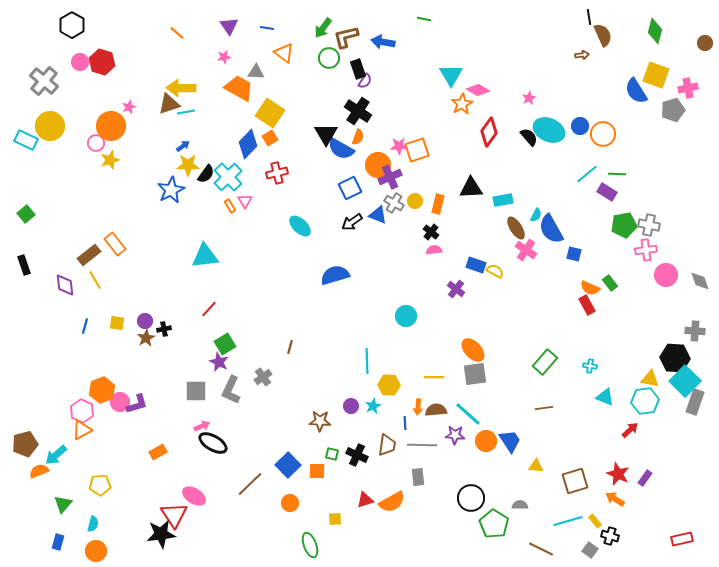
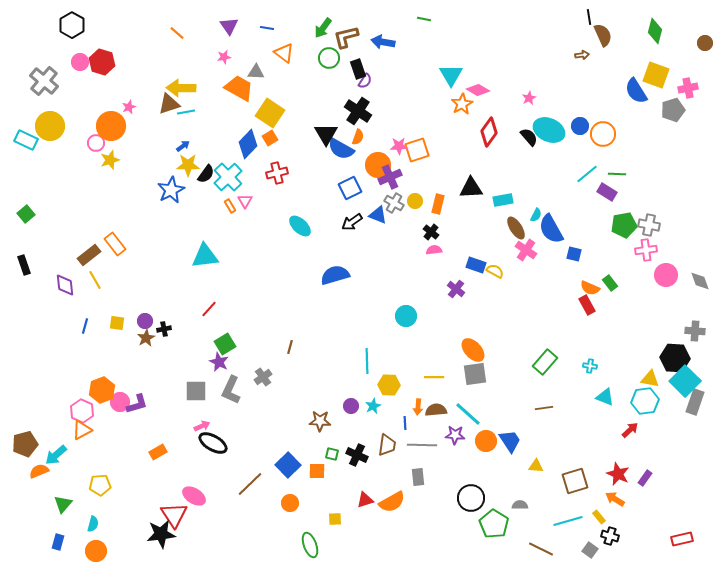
yellow rectangle at (595, 521): moved 4 px right, 4 px up
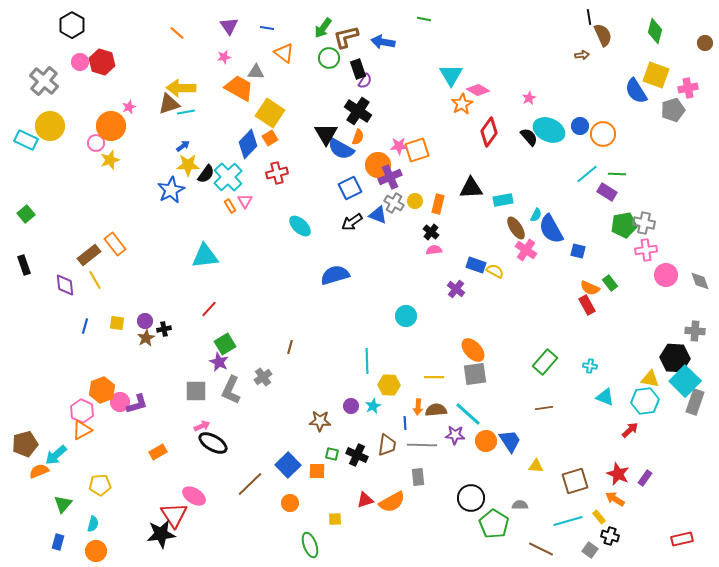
gray cross at (649, 225): moved 5 px left, 2 px up
blue square at (574, 254): moved 4 px right, 3 px up
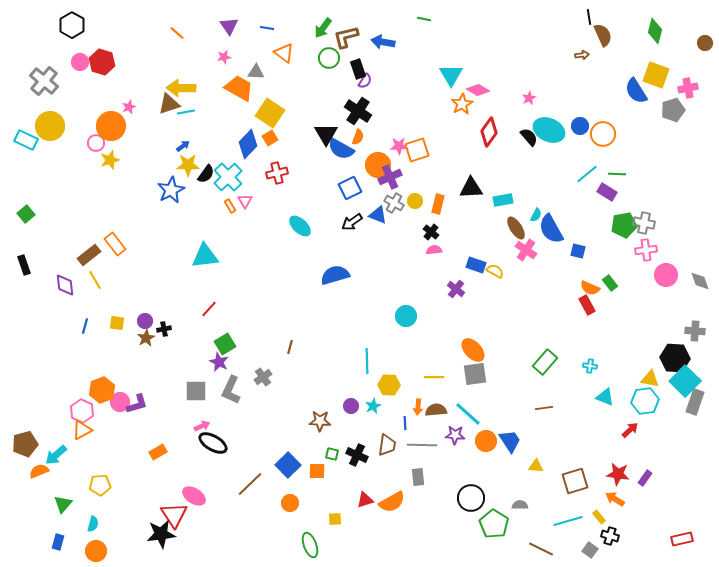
red star at (618, 474): rotated 15 degrees counterclockwise
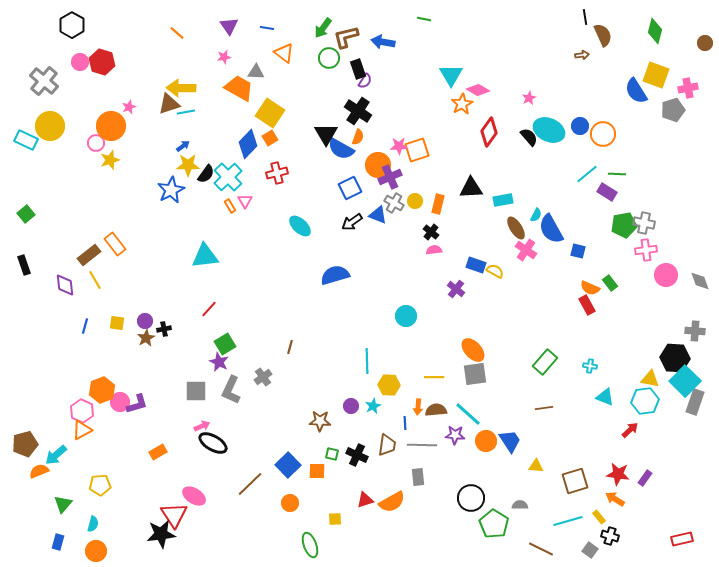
black line at (589, 17): moved 4 px left
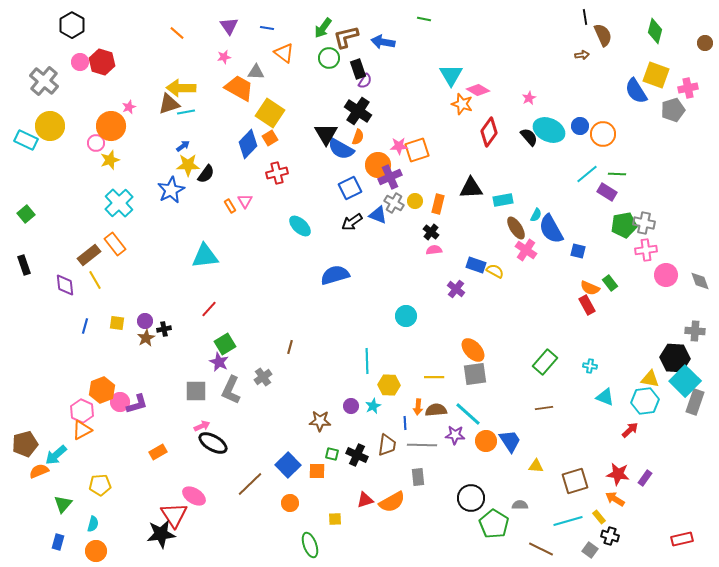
orange star at (462, 104): rotated 25 degrees counterclockwise
cyan cross at (228, 177): moved 109 px left, 26 px down
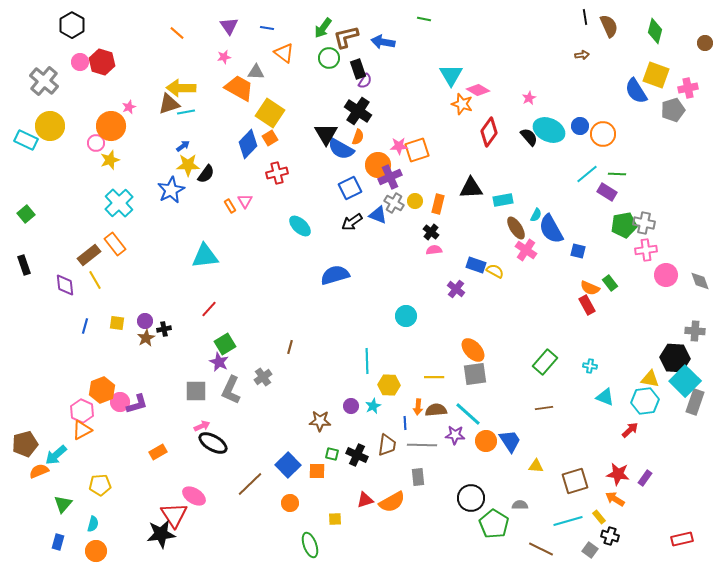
brown semicircle at (603, 35): moved 6 px right, 9 px up
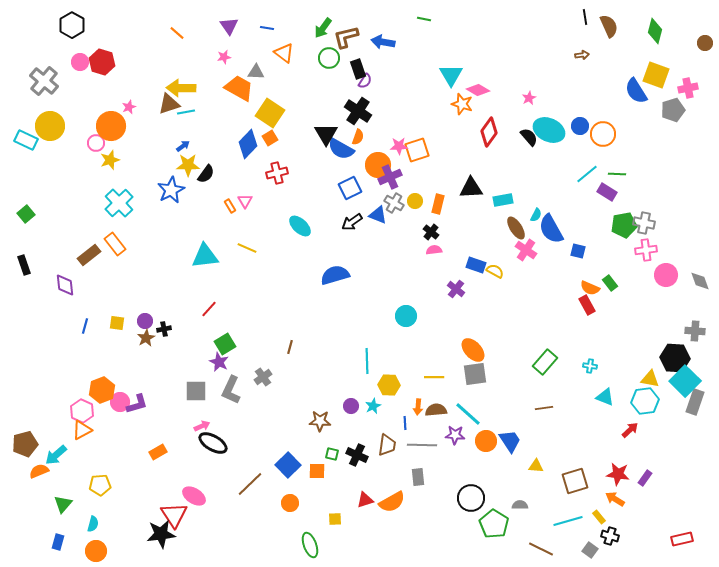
yellow line at (95, 280): moved 152 px right, 32 px up; rotated 36 degrees counterclockwise
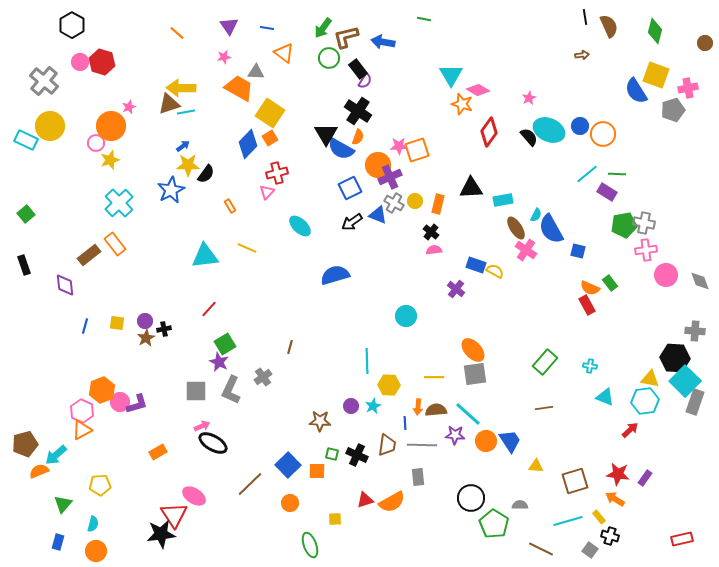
black rectangle at (358, 69): rotated 18 degrees counterclockwise
pink triangle at (245, 201): moved 22 px right, 9 px up; rotated 14 degrees clockwise
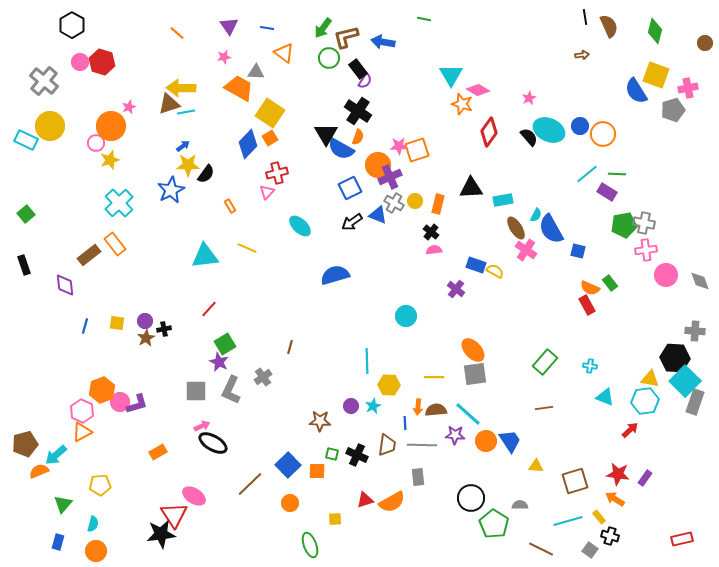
orange triangle at (82, 430): moved 2 px down
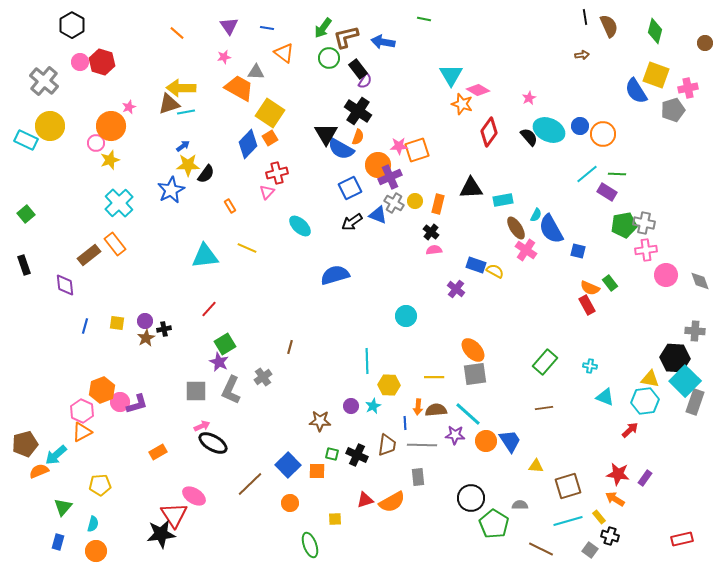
brown square at (575, 481): moved 7 px left, 5 px down
green triangle at (63, 504): moved 3 px down
